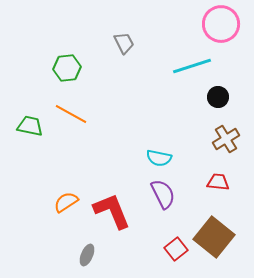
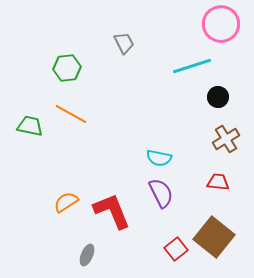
purple semicircle: moved 2 px left, 1 px up
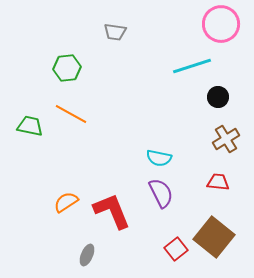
gray trapezoid: moved 9 px left, 11 px up; rotated 125 degrees clockwise
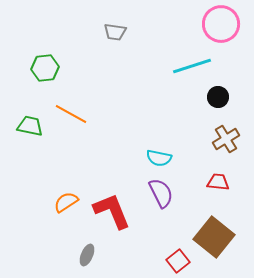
green hexagon: moved 22 px left
red square: moved 2 px right, 12 px down
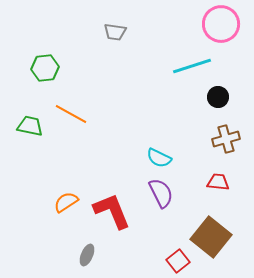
brown cross: rotated 16 degrees clockwise
cyan semicircle: rotated 15 degrees clockwise
brown square: moved 3 px left
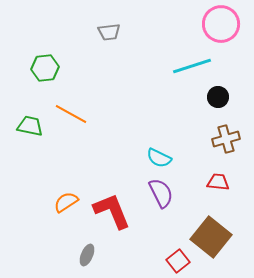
gray trapezoid: moved 6 px left; rotated 15 degrees counterclockwise
